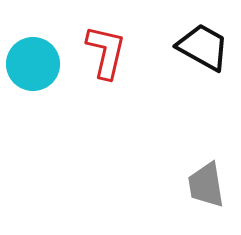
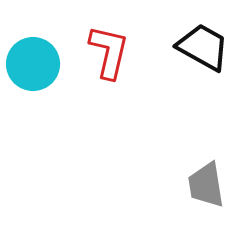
red L-shape: moved 3 px right
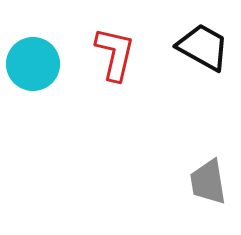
red L-shape: moved 6 px right, 2 px down
gray trapezoid: moved 2 px right, 3 px up
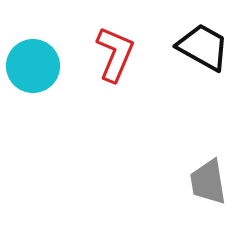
red L-shape: rotated 10 degrees clockwise
cyan circle: moved 2 px down
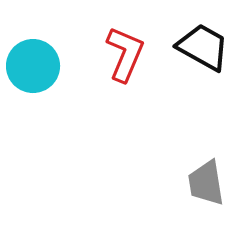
red L-shape: moved 10 px right
gray trapezoid: moved 2 px left, 1 px down
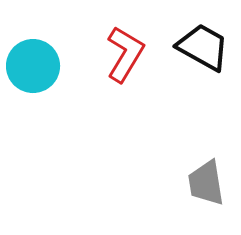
red L-shape: rotated 8 degrees clockwise
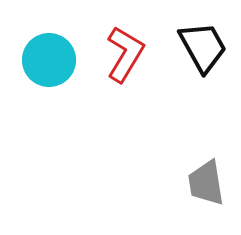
black trapezoid: rotated 32 degrees clockwise
cyan circle: moved 16 px right, 6 px up
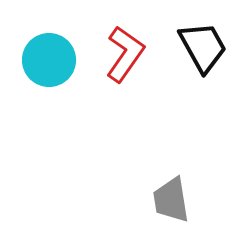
red L-shape: rotated 4 degrees clockwise
gray trapezoid: moved 35 px left, 17 px down
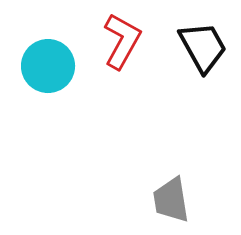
red L-shape: moved 3 px left, 13 px up; rotated 6 degrees counterclockwise
cyan circle: moved 1 px left, 6 px down
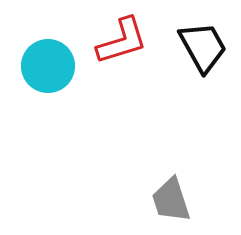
red L-shape: rotated 44 degrees clockwise
gray trapezoid: rotated 9 degrees counterclockwise
